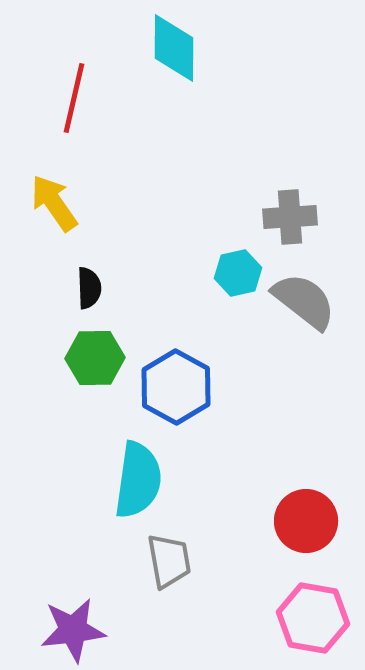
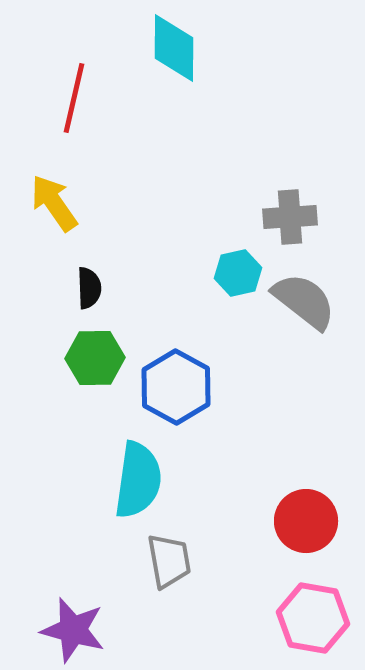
purple star: rotated 22 degrees clockwise
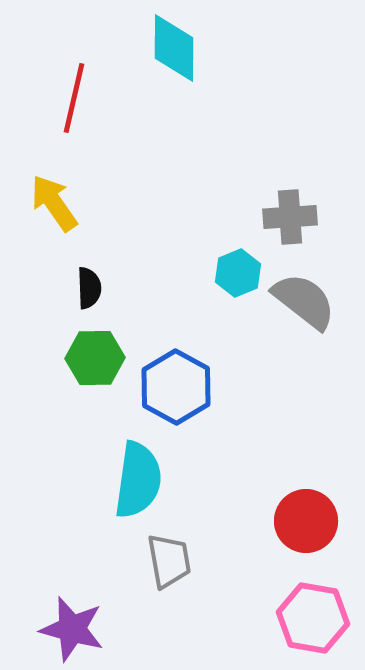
cyan hexagon: rotated 9 degrees counterclockwise
purple star: moved 1 px left, 1 px up
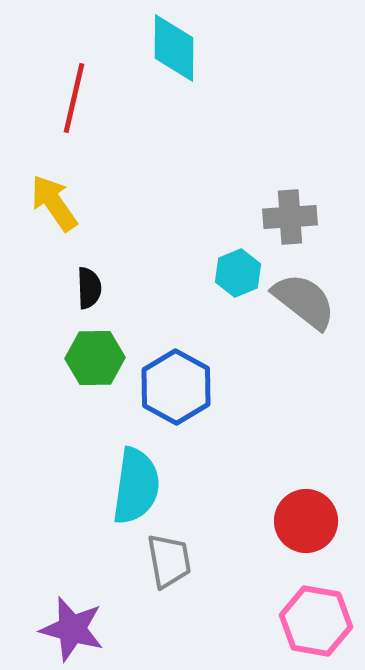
cyan semicircle: moved 2 px left, 6 px down
pink hexagon: moved 3 px right, 3 px down
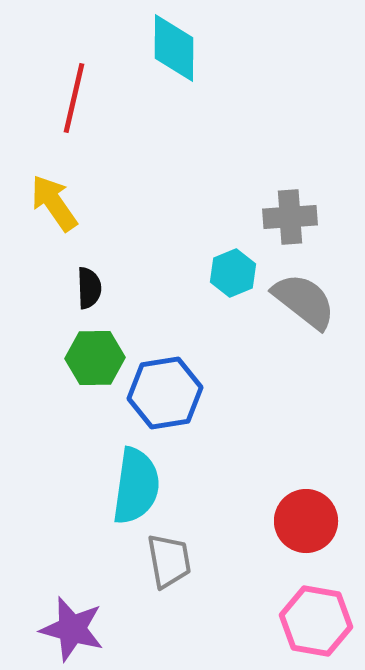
cyan hexagon: moved 5 px left
blue hexagon: moved 11 px left, 6 px down; rotated 22 degrees clockwise
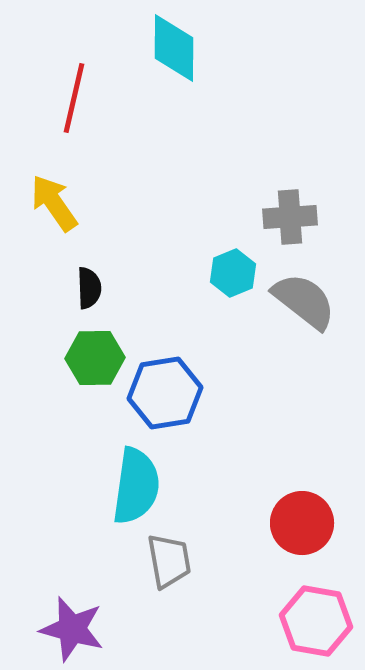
red circle: moved 4 px left, 2 px down
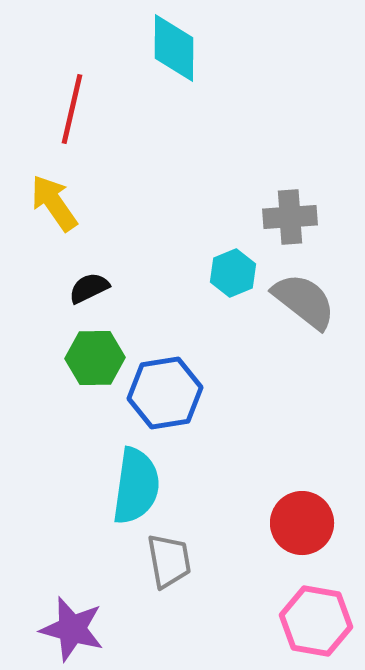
red line: moved 2 px left, 11 px down
black semicircle: rotated 114 degrees counterclockwise
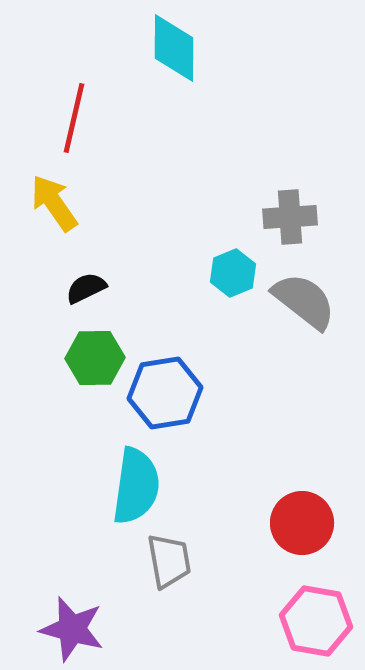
red line: moved 2 px right, 9 px down
black semicircle: moved 3 px left
